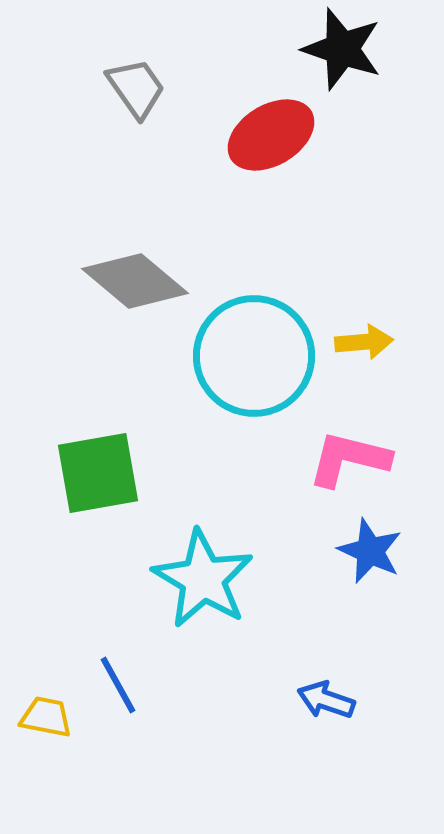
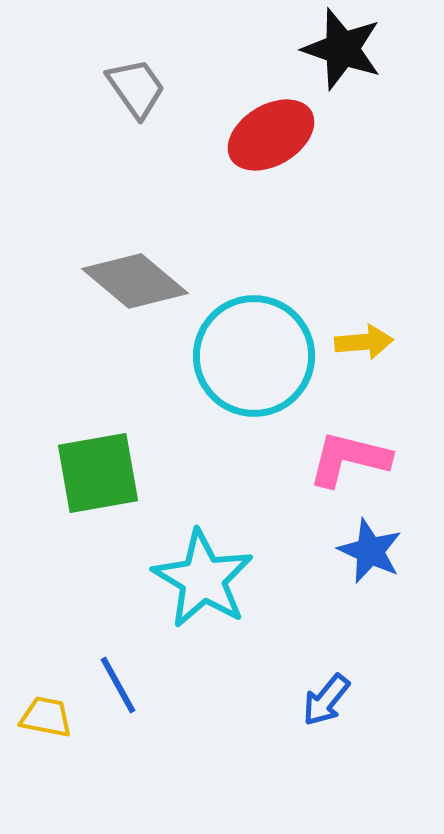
blue arrow: rotated 70 degrees counterclockwise
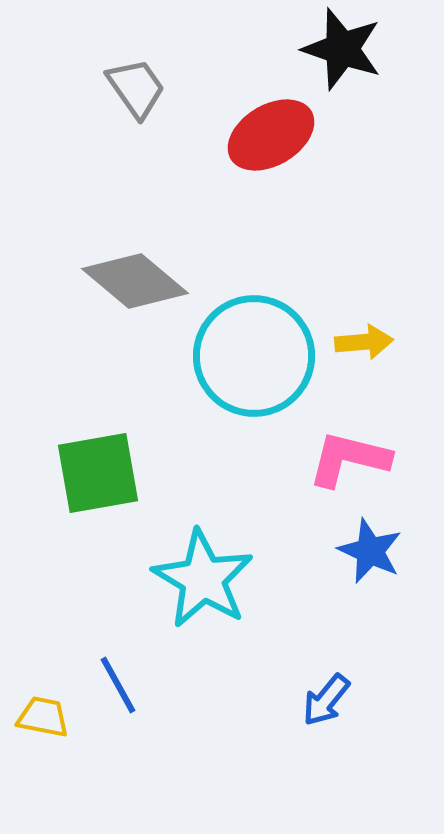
yellow trapezoid: moved 3 px left
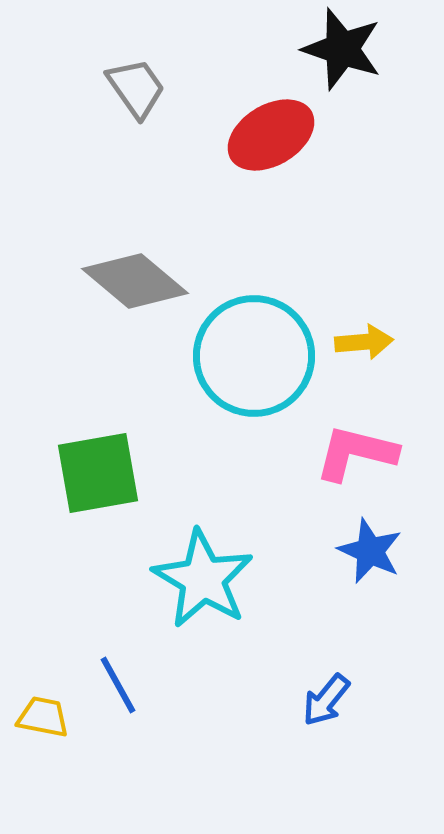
pink L-shape: moved 7 px right, 6 px up
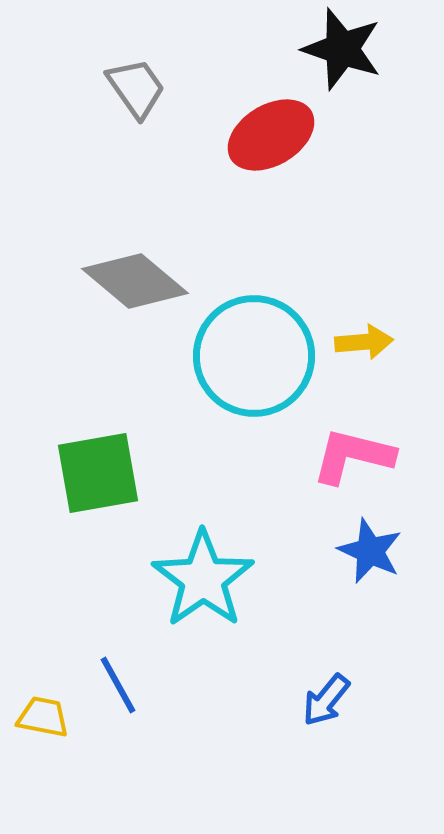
pink L-shape: moved 3 px left, 3 px down
cyan star: rotated 6 degrees clockwise
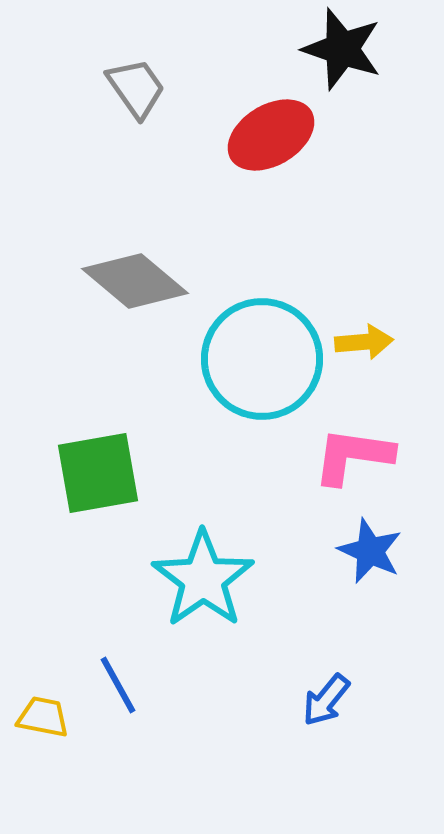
cyan circle: moved 8 px right, 3 px down
pink L-shape: rotated 6 degrees counterclockwise
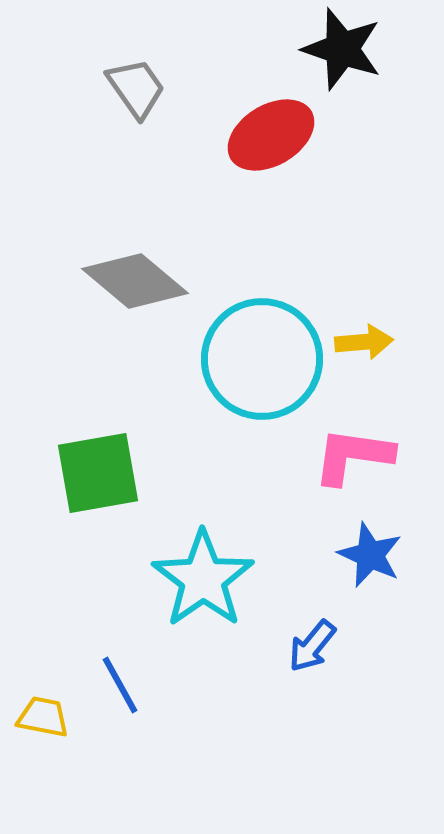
blue star: moved 4 px down
blue line: moved 2 px right
blue arrow: moved 14 px left, 54 px up
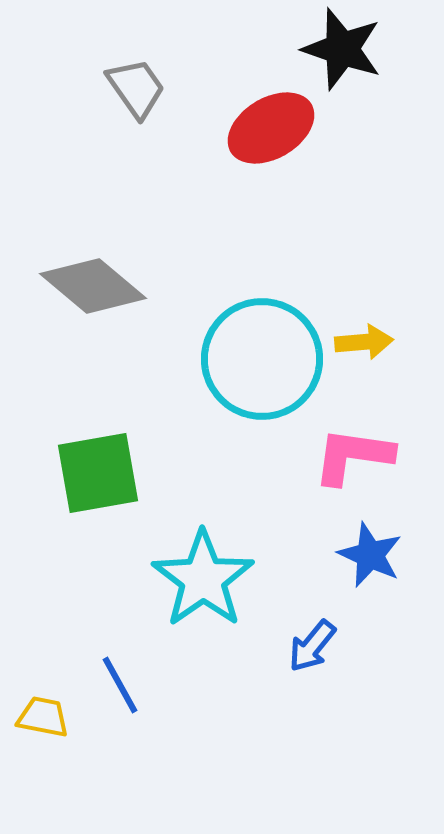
red ellipse: moved 7 px up
gray diamond: moved 42 px left, 5 px down
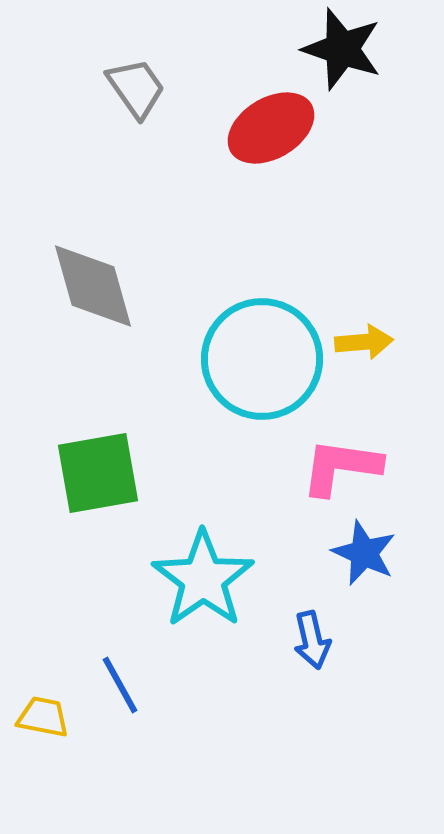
gray diamond: rotated 34 degrees clockwise
pink L-shape: moved 12 px left, 11 px down
blue star: moved 6 px left, 2 px up
blue arrow: moved 6 px up; rotated 52 degrees counterclockwise
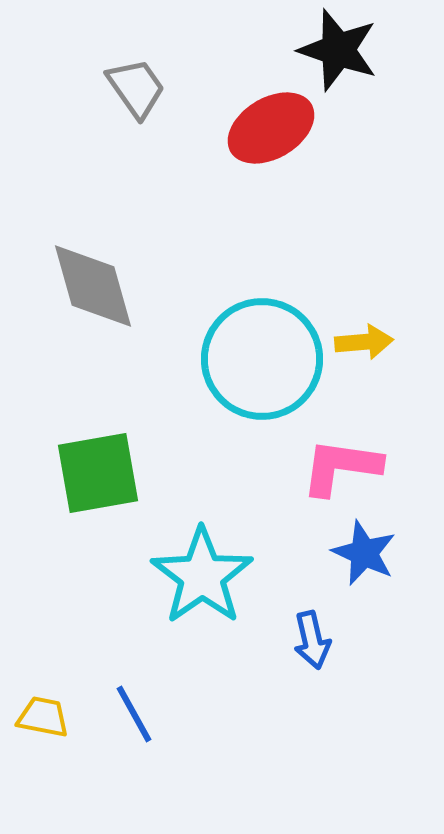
black star: moved 4 px left, 1 px down
cyan star: moved 1 px left, 3 px up
blue line: moved 14 px right, 29 px down
